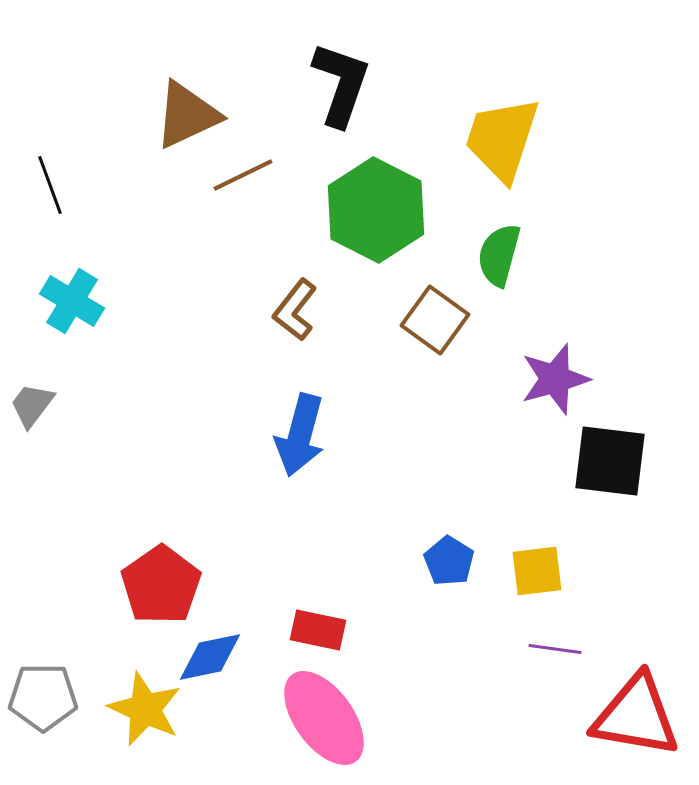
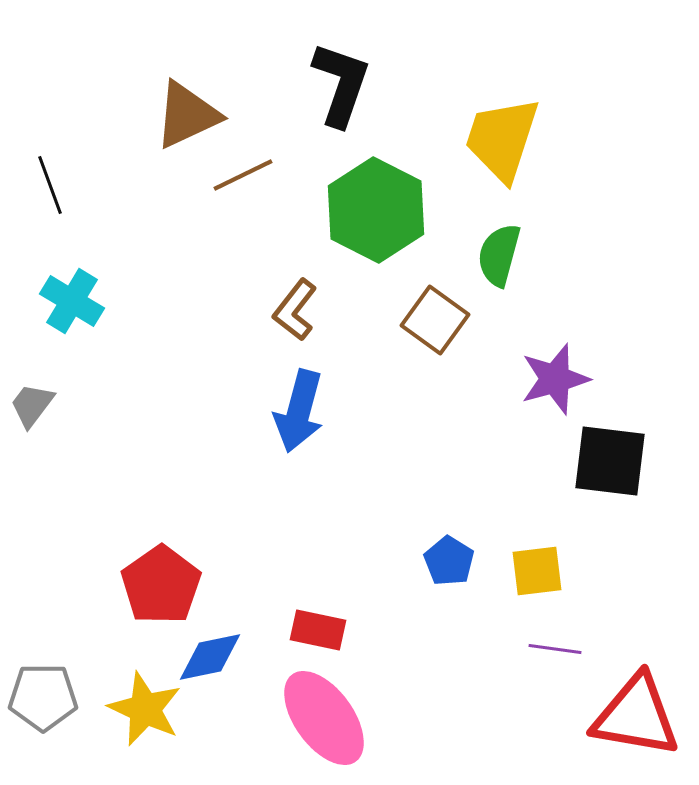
blue arrow: moved 1 px left, 24 px up
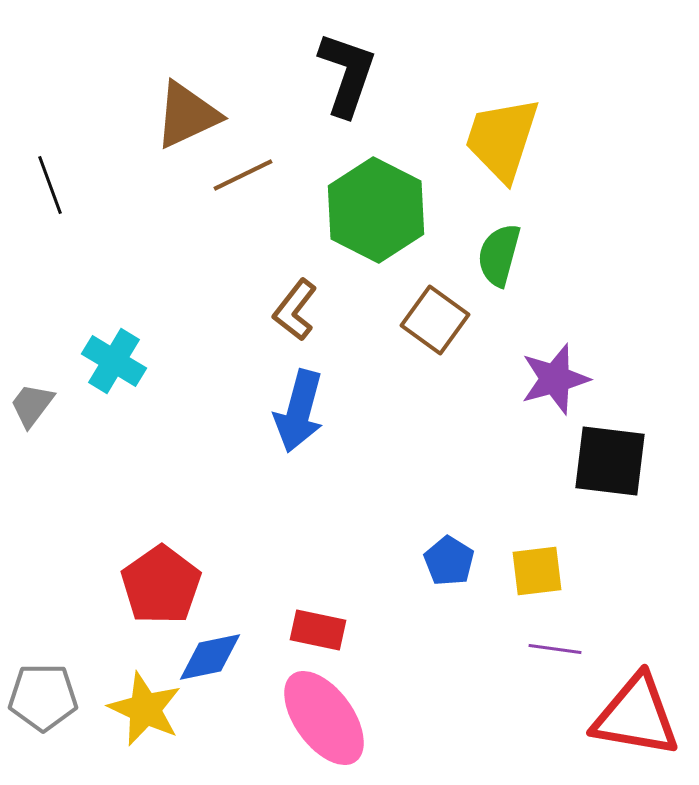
black L-shape: moved 6 px right, 10 px up
cyan cross: moved 42 px right, 60 px down
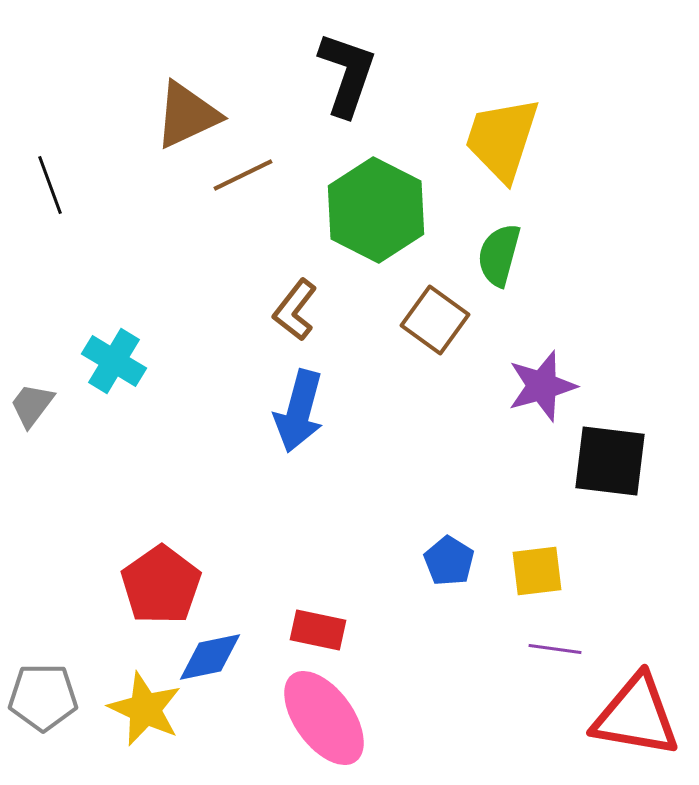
purple star: moved 13 px left, 7 px down
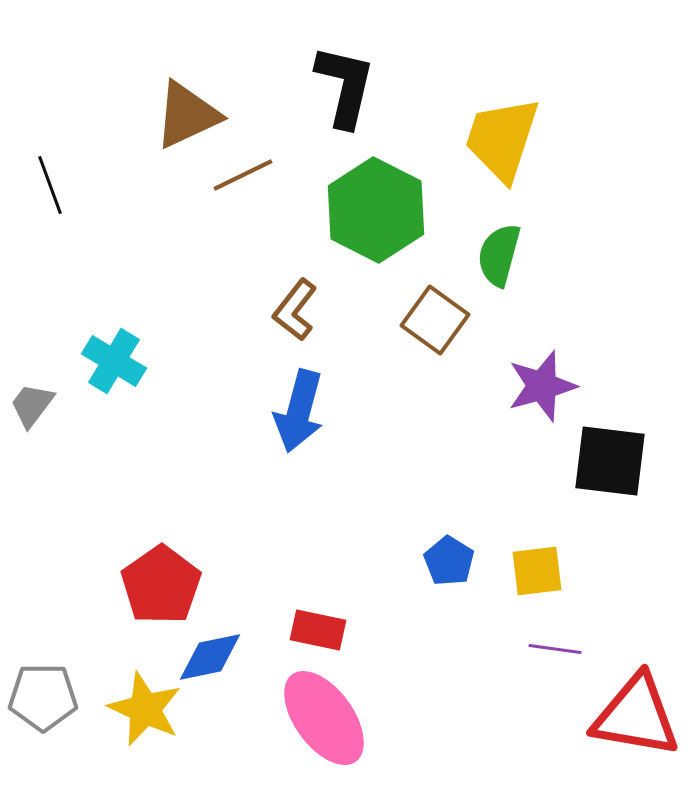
black L-shape: moved 2 px left, 12 px down; rotated 6 degrees counterclockwise
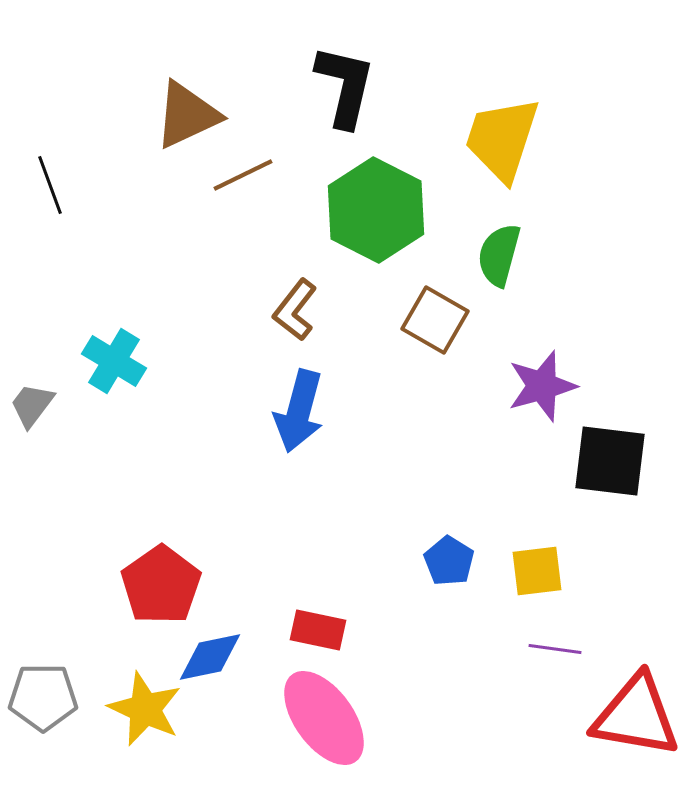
brown square: rotated 6 degrees counterclockwise
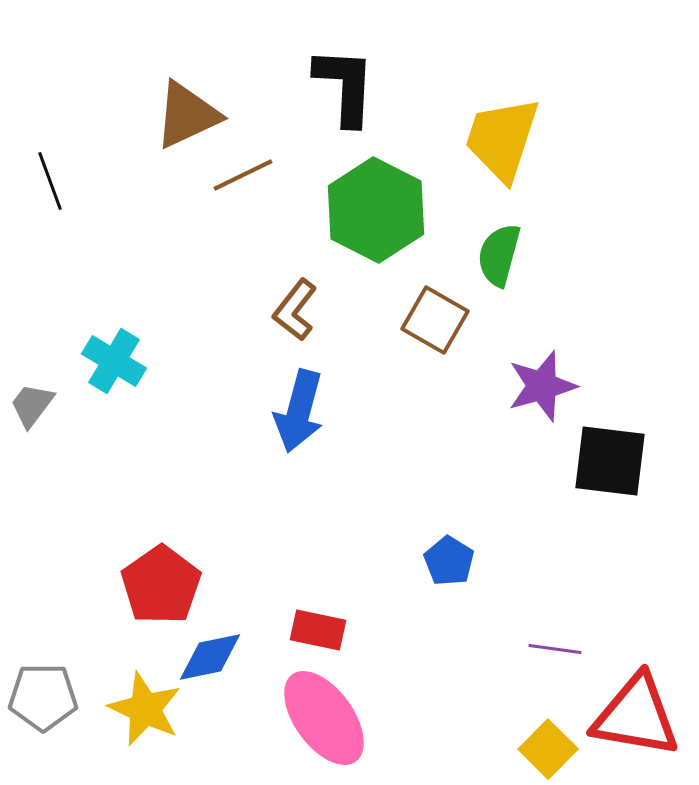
black L-shape: rotated 10 degrees counterclockwise
black line: moved 4 px up
yellow square: moved 11 px right, 178 px down; rotated 38 degrees counterclockwise
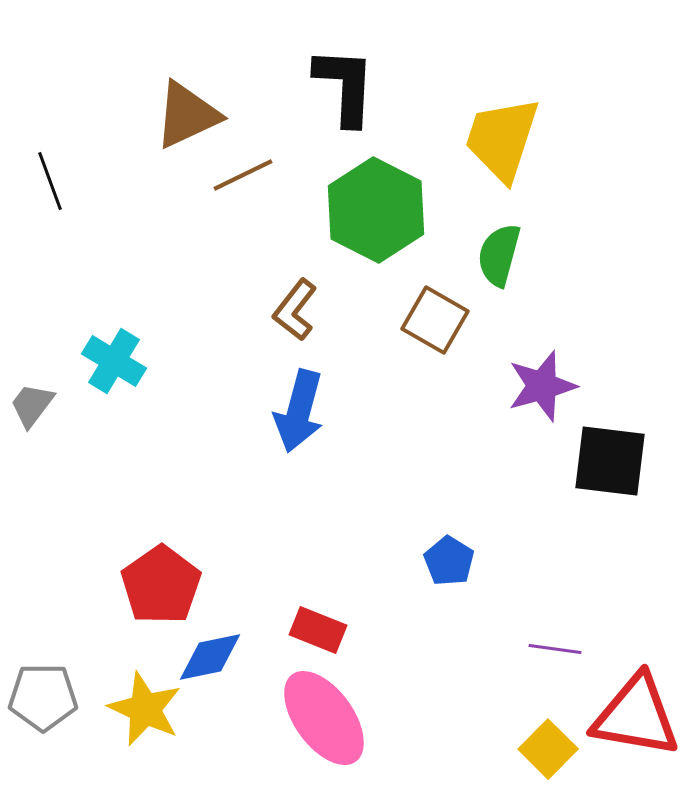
red rectangle: rotated 10 degrees clockwise
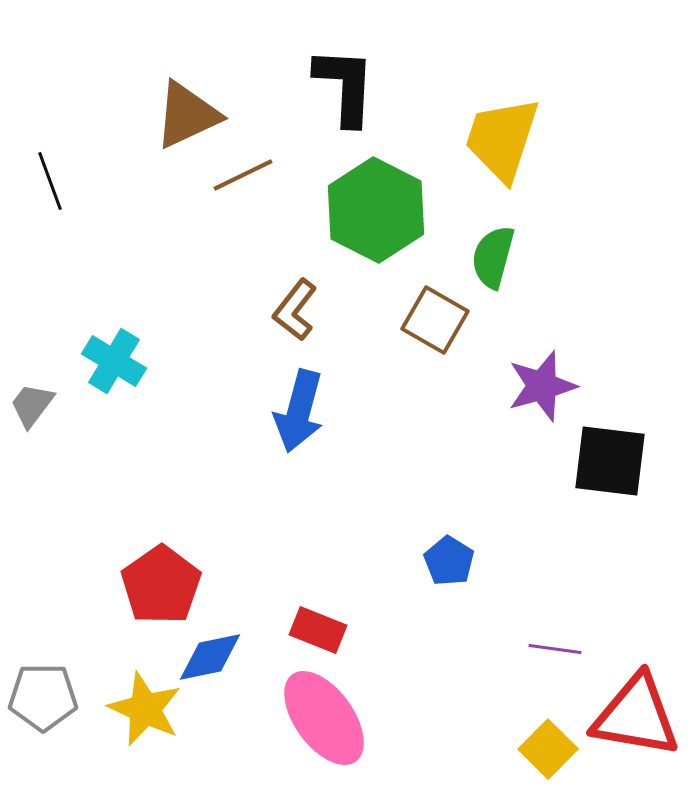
green semicircle: moved 6 px left, 2 px down
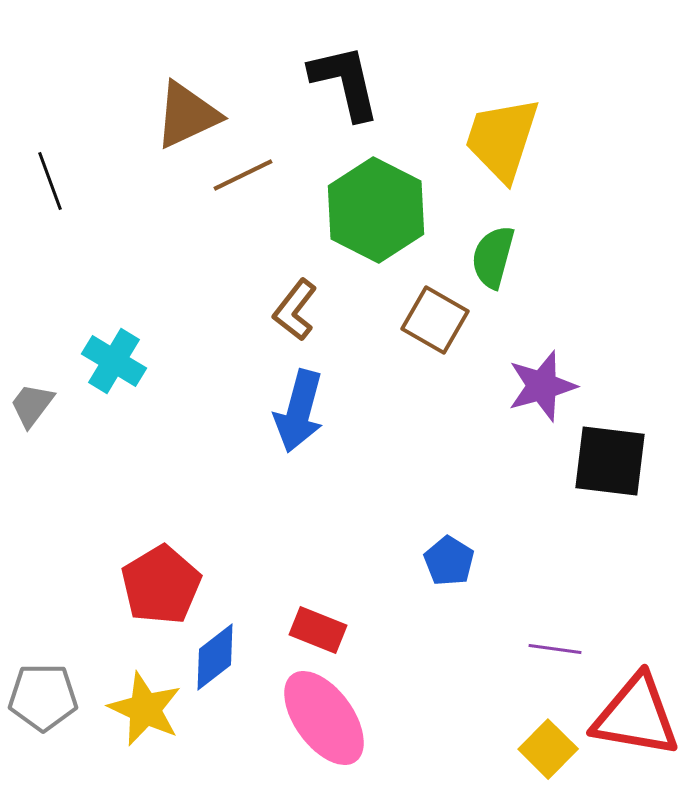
black L-shape: moved 4 px up; rotated 16 degrees counterclockwise
red pentagon: rotated 4 degrees clockwise
blue diamond: moved 5 px right; rotated 26 degrees counterclockwise
